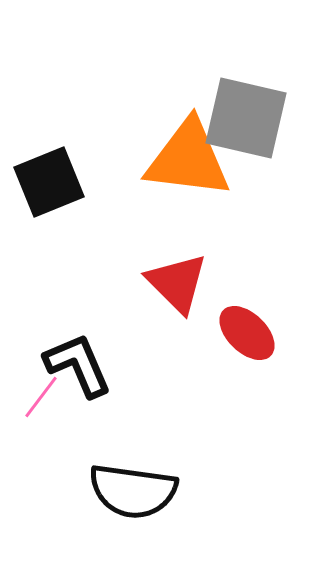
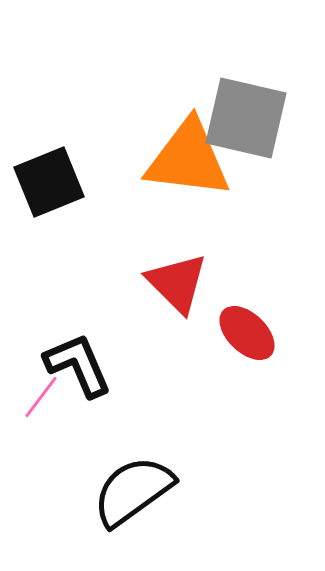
black semicircle: rotated 136 degrees clockwise
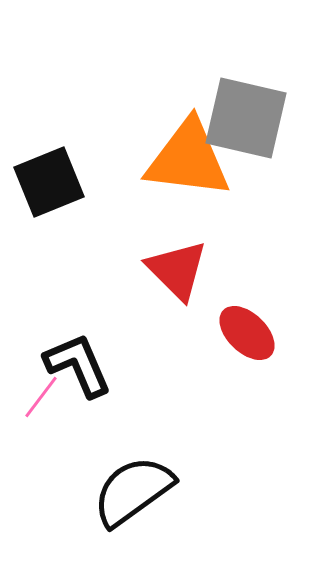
red triangle: moved 13 px up
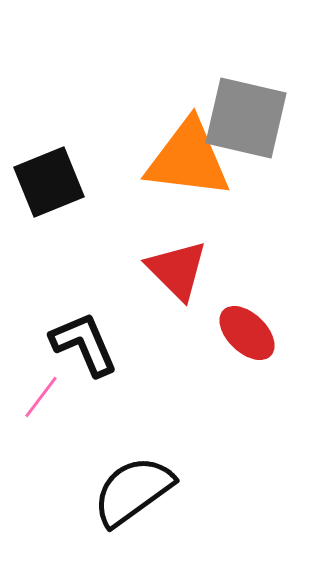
black L-shape: moved 6 px right, 21 px up
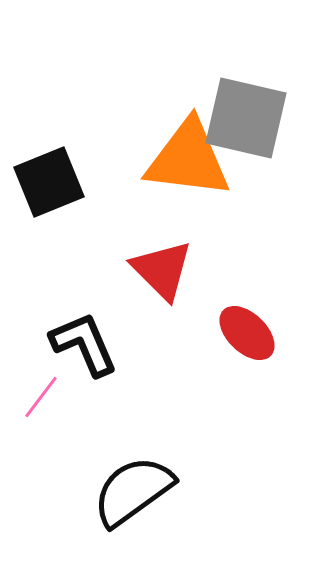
red triangle: moved 15 px left
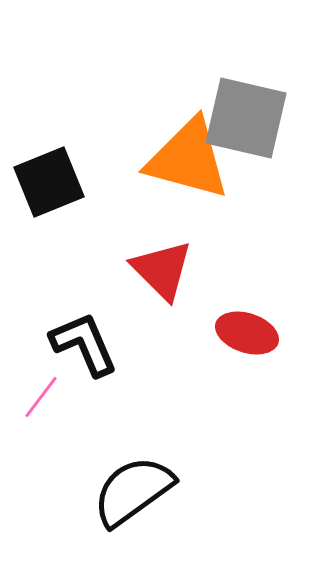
orange triangle: rotated 8 degrees clockwise
red ellipse: rotated 26 degrees counterclockwise
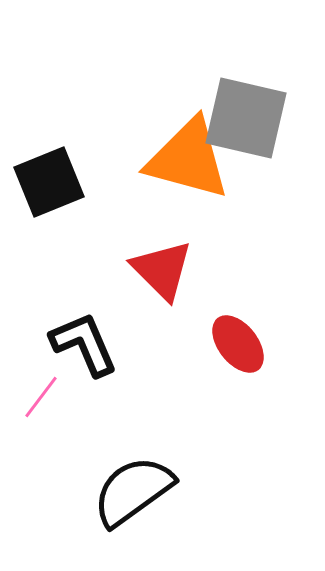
red ellipse: moved 9 px left, 11 px down; rotated 34 degrees clockwise
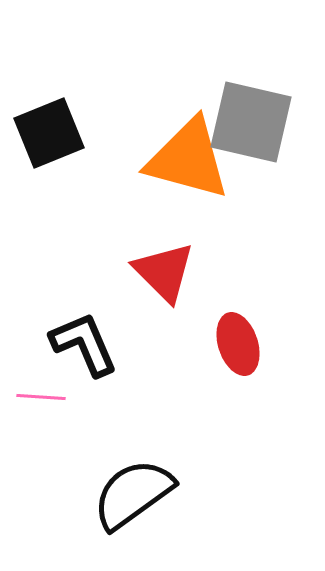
gray square: moved 5 px right, 4 px down
black square: moved 49 px up
red triangle: moved 2 px right, 2 px down
red ellipse: rotated 20 degrees clockwise
pink line: rotated 57 degrees clockwise
black semicircle: moved 3 px down
